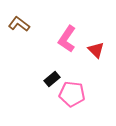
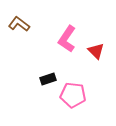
red triangle: moved 1 px down
black rectangle: moved 4 px left; rotated 21 degrees clockwise
pink pentagon: moved 1 px right, 1 px down
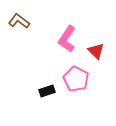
brown L-shape: moved 3 px up
black rectangle: moved 1 px left, 12 px down
pink pentagon: moved 3 px right, 16 px up; rotated 20 degrees clockwise
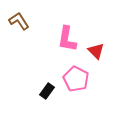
brown L-shape: rotated 20 degrees clockwise
pink L-shape: rotated 24 degrees counterclockwise
black rectangle: rotated 35 degrees counterclockwise
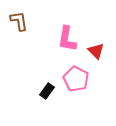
brown L-shape: rotated 25 degrees clockwise
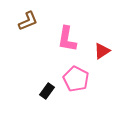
brown L-shape: moved 9 px right; rotated 75 degrees clockwise
red triangle: moved 6 px right; rotated 42 degrees clockwise
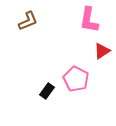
pink L-shape: moved 22 px right, 19 px up
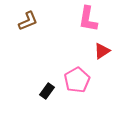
pink L-shape: moved 1 px left, 1 px up
pink pentagon: moved 1 px right, 1 px down; rotated 15 degrees clockwise
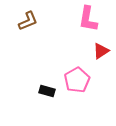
red triangle: moved 1 px left
black rectangle: rotated 70 degrees clockwise
